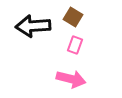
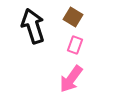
black arrow: rotated 76 degrees clockwise
pink arrow: rotated 112 degrees clockwise
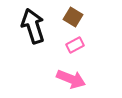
pink rectangle: rotated 42 degrees clockwise
pink arrow: rotated 104 degrees counterclockwise
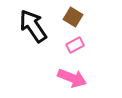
black arrow: rotated 16 degrees counterclockwise
pink arrow: moved 1 px right, 1 px up
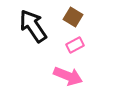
pink arrow: moved 4 px left, 2 px up
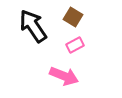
pink arrow: moved 4 px left
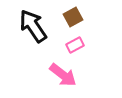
brown square: rotated 30 degrees clockwise
pink arrow: moved 1 px left, 1 px up; rotated 16 degrees clockwise
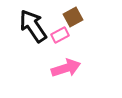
pink rectangle: moved 15 px left, 10 px up
pink arrow: moved 3 px right, 7 px up; rotated 56 degrees counterclockwise
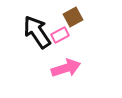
black arrow: moved 4 px right, 6 px down
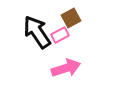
brown square: moved 2 px left, 1 px down
